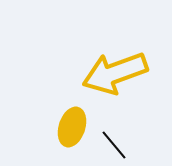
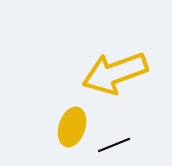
black line: rotated 72 degrees counterclockwise
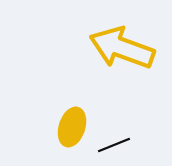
yellow arrow: moved 7 px right, 25 px up; rotated 40 degrees clockwise
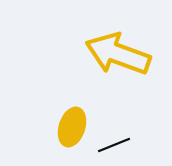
yellow arrow: moved 4 px left, 6 px down
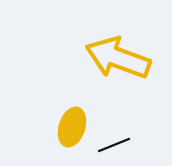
yellow arrow: moved 4 px down
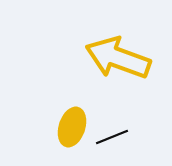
black line: moved 2 px left, 8 px up
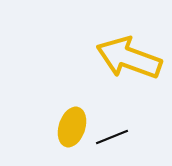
yellow arrow: moved 11 px right
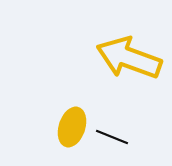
black line: rotated 44 degrees clockwise
